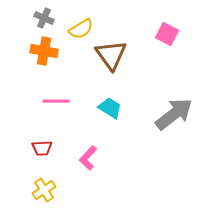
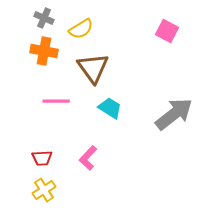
pink square: moved 3 px up
brown triangle: moved 18 px left, 13 px down
red trapezoid: moved 10 px down
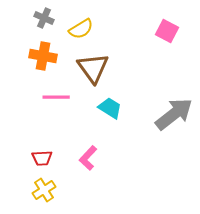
orange cross: moved 1 px left, 5 px down
pink line: moved 4 px up
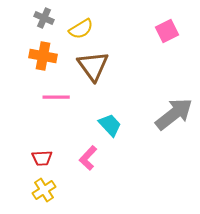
pink square: rotated 35 degrees clockwise
brown triangle: moved 2 px up
cyan trapezoid: moved 17 px down; rotated 15 degrees clockwise
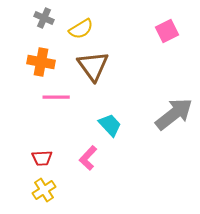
orange cross: moved 2 px left, 6 px down
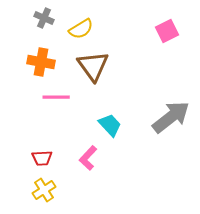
gray arrow: moved 3 px left, 3 px down
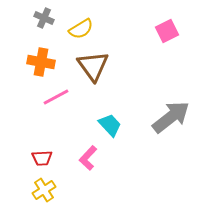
pink line: rotated 28 degrees counterclockwise
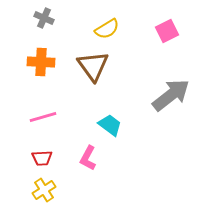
yellow semicircle: moved 26 px right
orange cross: rotated 8 degrees counterclockwise
pink line: moved 13 px left, 20 px down; rotated 12 degrees clockwise
gray arrow: moved 22 px up
cyan trapezoid: rotated 10 degrees counterclockwise
pink L-shape: rotated 15 degrees counterclockwise
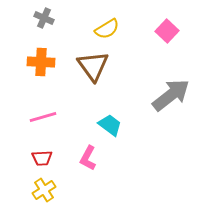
pink square: rotated 20 degrees counterclockwise
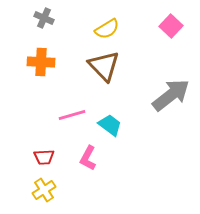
pink square: moved 4 px right, 5 px up
brown triangle: moved 11 px right; rotated 8 degrees counterclockwise
pink line: moved 29 px right, 2 px up
red trapezoid: moved 2 px right, 1 px up
